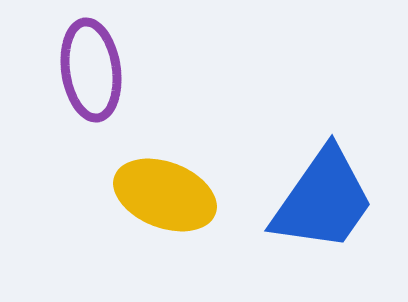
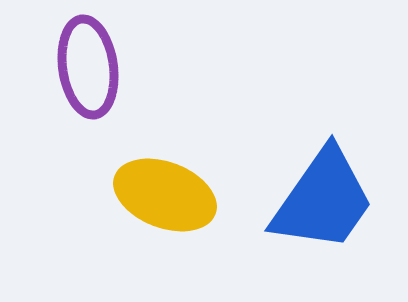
purple ellipse: moved 3 px left, 3 px up
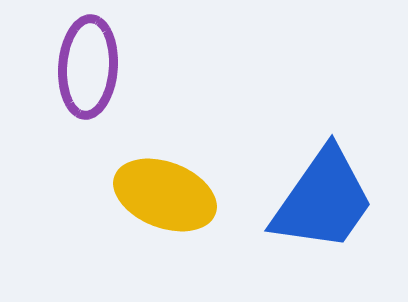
purple ellipse: rotated 12 degrees clockwise
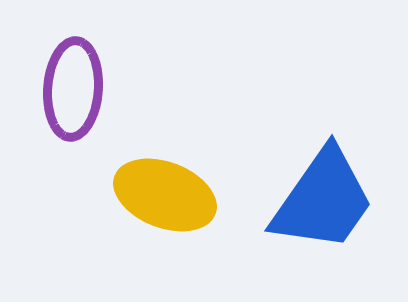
purple ellipse: moved 15 px left, 22 px down
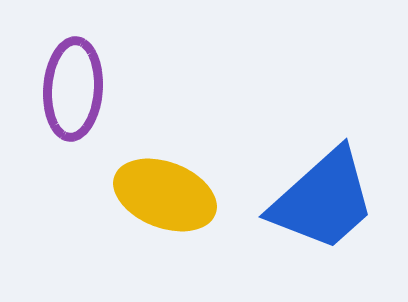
blue trapezoid: rotated 13 degrees clockwise
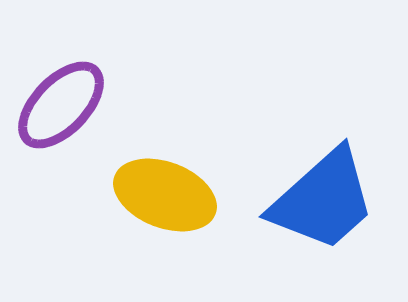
purple ellipse: moved 12 px left, 16 px down; rotated 40 degrees clockwise
